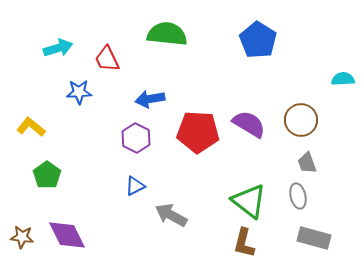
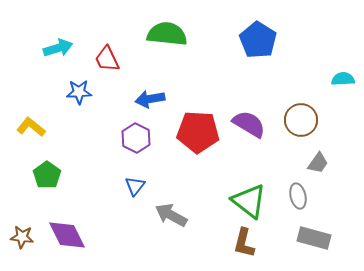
gray trapezoid: moved 11 px right; rotated 125 degrees counterclockwise
blue triangle: rotated 25 degrees counterclockwise
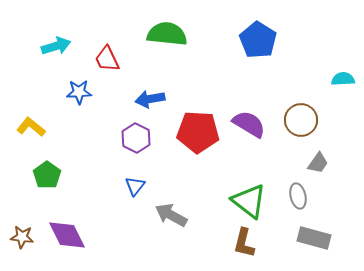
cyan arrow: moved 2 px left, 2 px up
